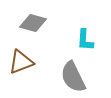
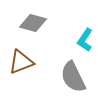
cyan L-shape: rotated 30 degrees clockwise
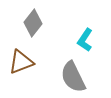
gray diamond: rotated 68 degrees counterclockwise
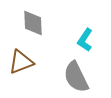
gray diamond: rotated 40 degrees counterclockwise
gray semicircle: moved 3 px right
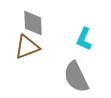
cyan L-shape: moved 1 px left, 1 px up; rotated 10 degrees counterclockwise
brown triangle: moved 6 px right, 15 px up
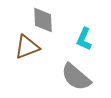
gray diamond: moved 10 px right, 3 px up
gray semicircle: rotated 24 degrees counterclockwise
